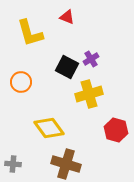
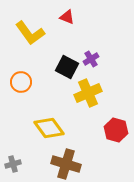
yellow L-shape: rotated 20 degrees counterclockwise
yellow cross: moved 1 px left, 1 px up; rotated 8 degrees counterclockwise
gray cross: rotated 21 degrees counterclockwise
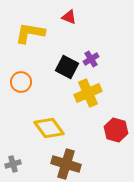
red triangle: moved 2 px right
yellow L-shape: rotated 136 degrees clockwise
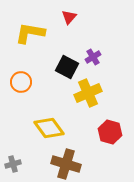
red triangle: rotated 49 degrees clockwise
purple cross: moved 2 px right, 2 px up
red hexagon: moved 6 px left, 2 px down
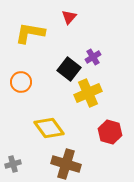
black square: moved 2 px right, 2 px down; rotated 10 degrees clockwise
